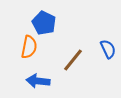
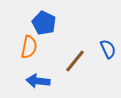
brown line: moved 2 px right, 1 px down
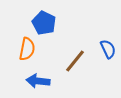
orange semicircle: moved 2 px left, 2 px down
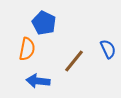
brown line: moved 1 px left
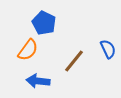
orange semicircle: moved 1 px right, 1 px down; rotated 25 degrees clockwise
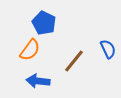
orange semicircle: moved 2 px right
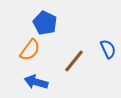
blue pentagon: moved 1 px right
blue arrow: moved 2 px left, 1 px down; rotated 10 degrees clockwise
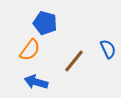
blue pentagon: rotated 10 degrees counterclockwise
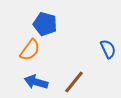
blue pentagon: moved 1 px down
brown line: moved 21 px down
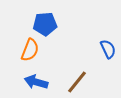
blue pentagon: rotated 20 degrees counterclockwise
orange semicircle: rotated 15 degrees counterclockwise
brown line: moved 3 px right
